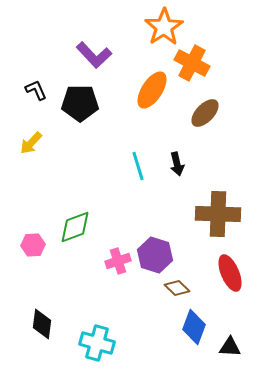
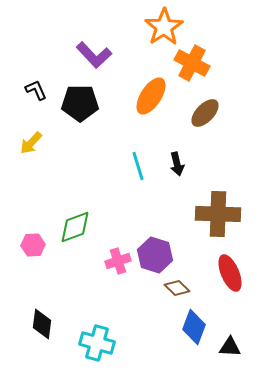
orange ellipse: moved 1 px left, 6 px down
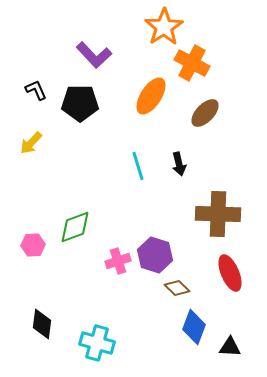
black arrow: moved 2 px right
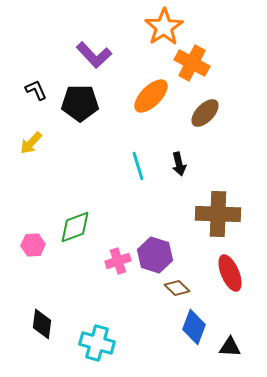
orange ellipse: rotated 12 degrees clockwise
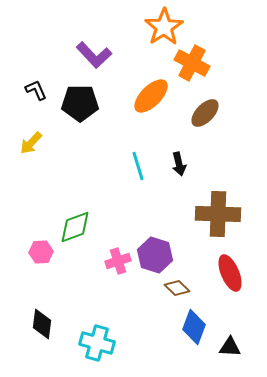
pink hexagon: moved 8 px right, 7 px down
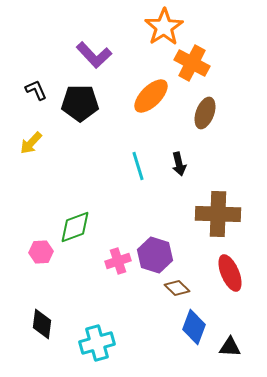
brown ellipse: rotated 24 degrees counterclockwise
cyan cross: rotated 32 degrees counterclockwise
